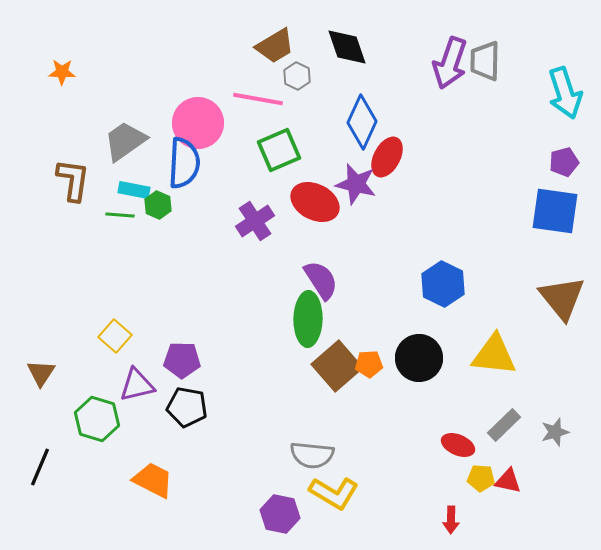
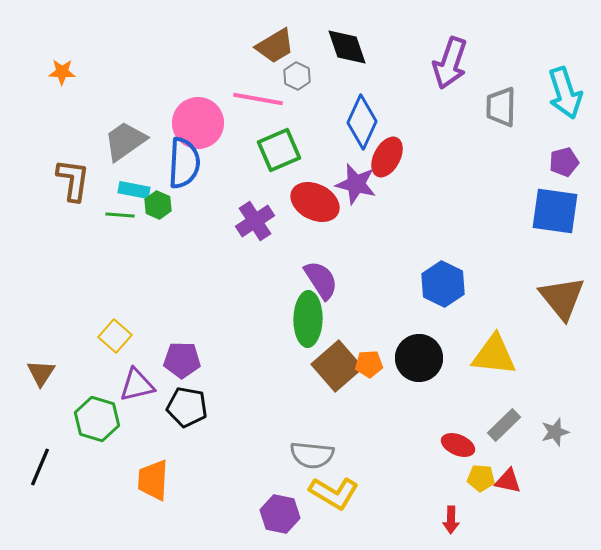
gray trapezoid at (485, 61): moved 16 px right, 46 px down
orange trapezoid at (153, 480): rotated 114 degrees counterclockwise
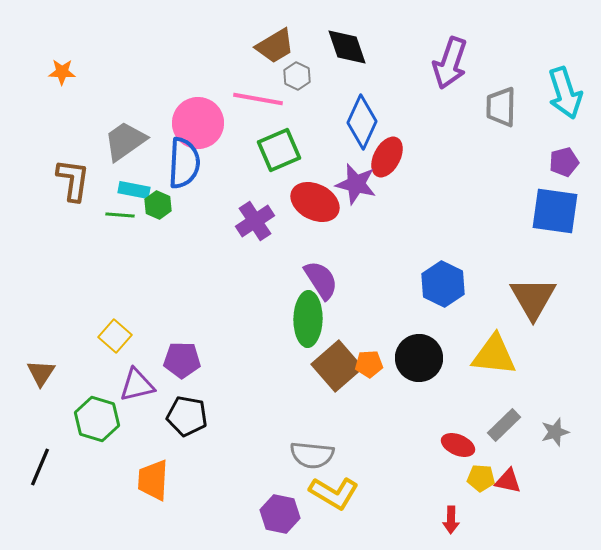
brown triangle at (562, 298): moved 29 px left; rotated 9 degrees clockwise
black pentagon at (187, 407): moved 9 px down
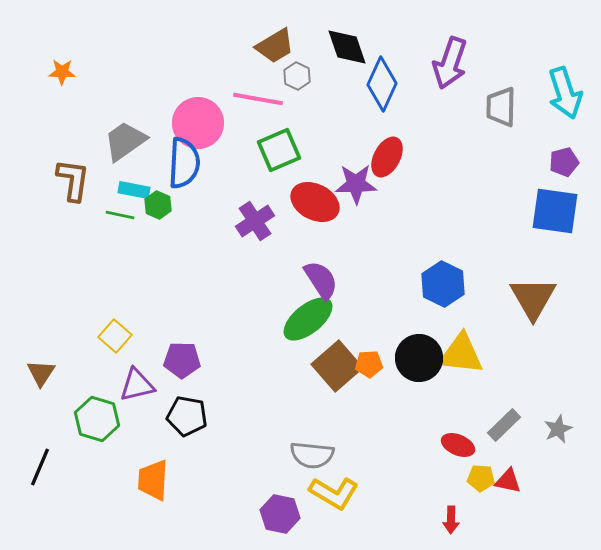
blue diamond at (362, 122): moved 20 px right, 38 px up
purple star at (356, 184): rotated 15 degrees counterclockwise
green line at (120, 215): rotated 8 degrees clockwise
green ellipse at (308, 319): rotated 50 degrees clockwise
yellow triangle at (494, 355): moved 33 px left, 1 px up
gray star at (555, 432): moved 3 px right, 3 px up; rotated 8 degrees counterclockwise
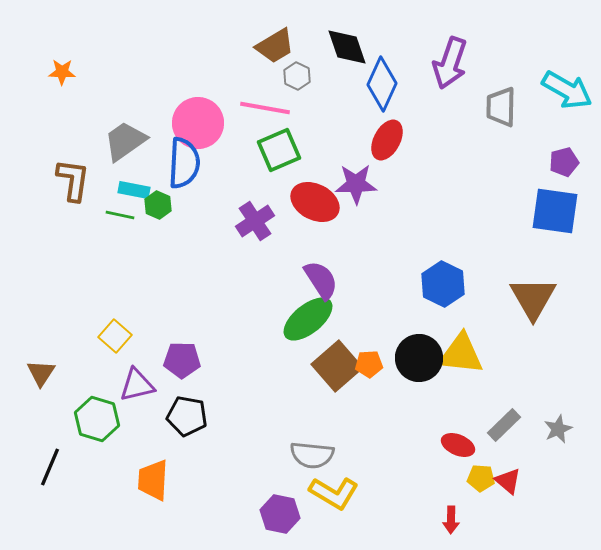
cyan arrow at (565, 93): moved 2 px right, 3 px up; rotated 42 degrees counterclockwise
pink line at (258, 99): moved 7 px right, 9 px down
red ellipse at (387, 157): moved 17 px up
black line at (40, 467): moved 10 px right
red triangle at (508, 481): rotated 28 degrees clockwise
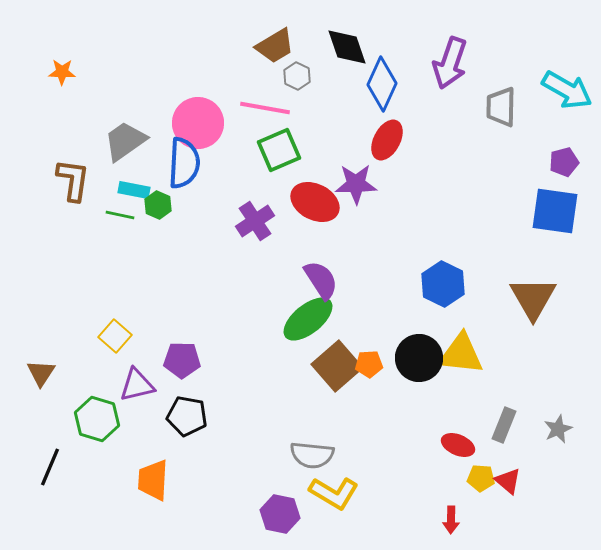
gray rectangle at (504, 425): rotated 24 degrees counterclockwise
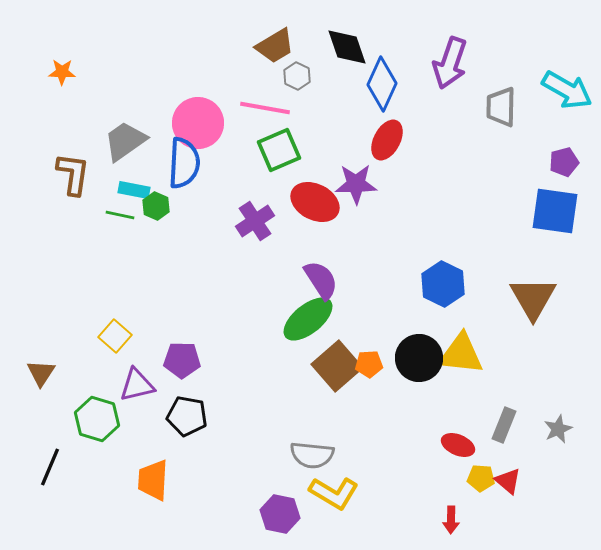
brown L-shape at (73, 180): moved 6 px up
green hexagon at (158, 205): moved 2 px left, 1 px down
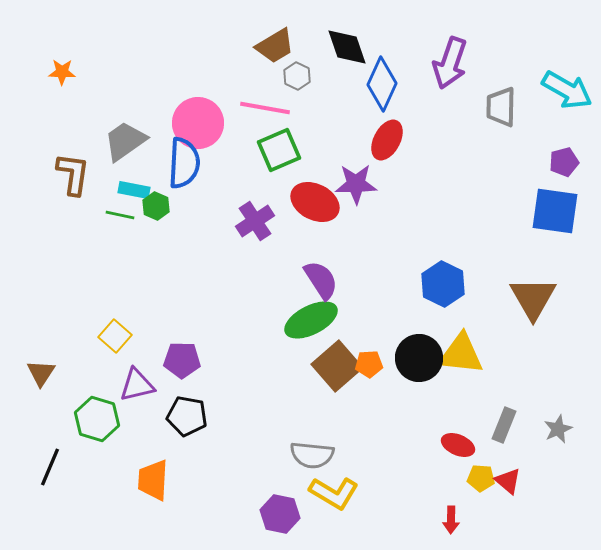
green ellipse at (308, 319): moved 3 px right, 1 px down; rotated 12 degrees clockwise
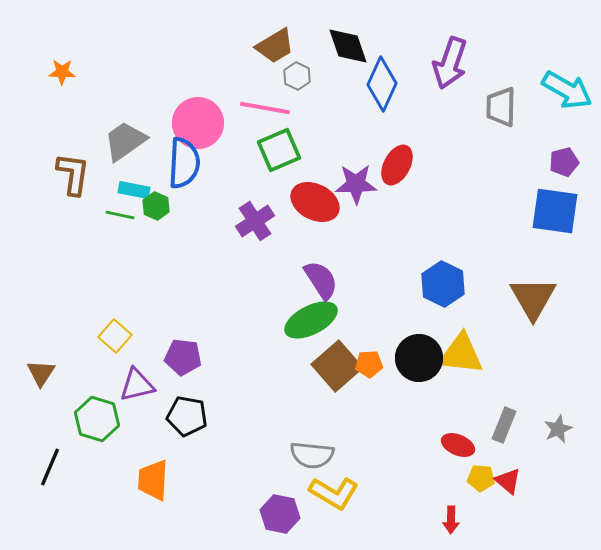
black diamond at (347, 47): moved 1 px right, 1 px up
red ellipse at (387, 140): moved 10 px right, 25 px down
purple pentagon at (182, 360): moved 1 px right, 3 px up; rotated 6 degrees clockwise
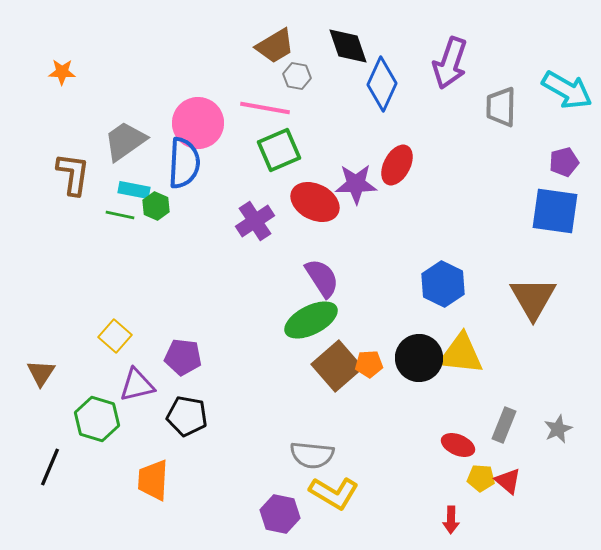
gray hexagon at (297, 76): rotated 16 degrees counterclockwise
purple semicircle at (321, 280): moved 1 px right, 2 px up
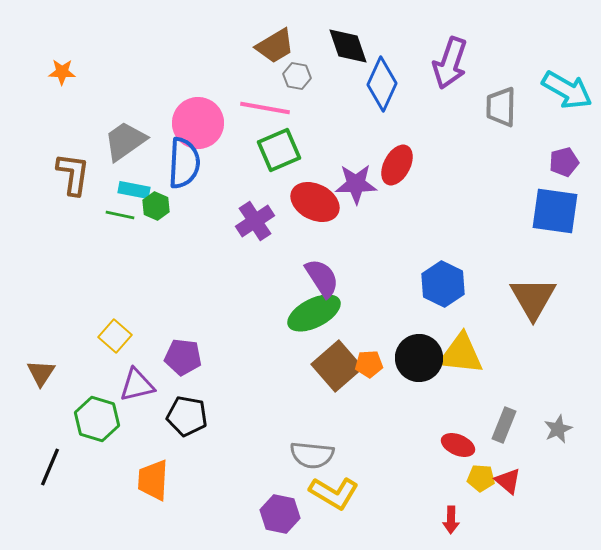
green ellipse at (311, 320): moved 3 px right, 7 px up
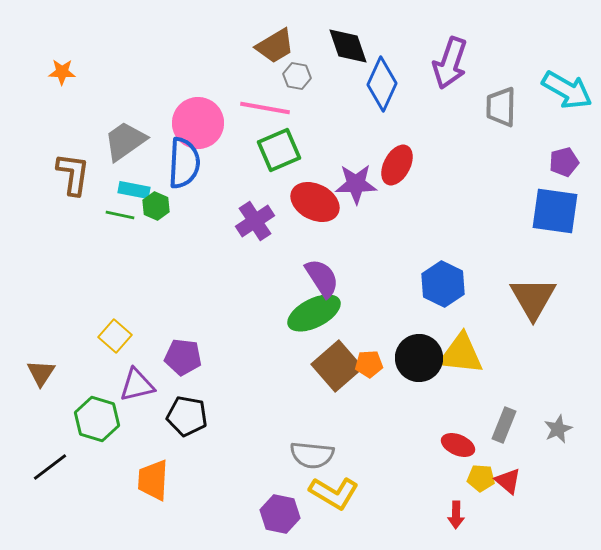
black line at (50, 467): rotated 30 degrees clockwise
red arrow at (451, 520): moved 5 px right, 5 px up
